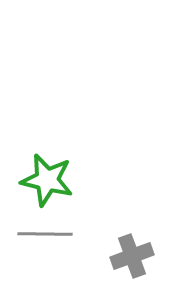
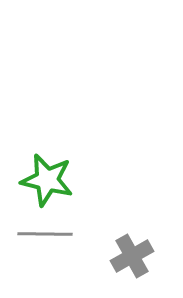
gray cross: rotated 9 degrees counterclockwise
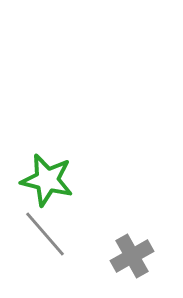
gray line: rotated 48 degrees clockwise
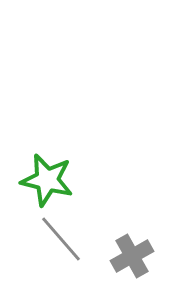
gray line: moved 16 px right, 5 px down
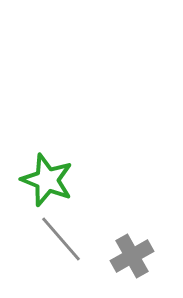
green star: rotated 8 degrees clockwise
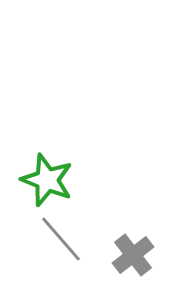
gray cross: moved 1 px right, 1 px up; rotated 9 degrees counterclockwise
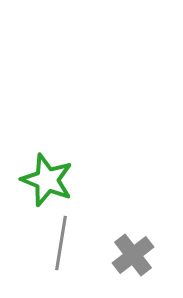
gray line: moved 4 px down; rotated 50 degrees clockwise
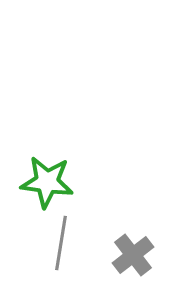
green star: moved 2 px down; rotated 14 degrees counterclockwise
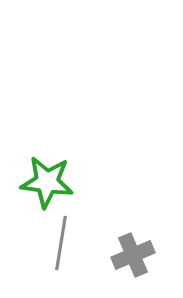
gray cross: rotated 15 degrees clockwise
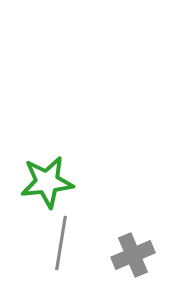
green star: rotated 14 degrees counterclockwise
